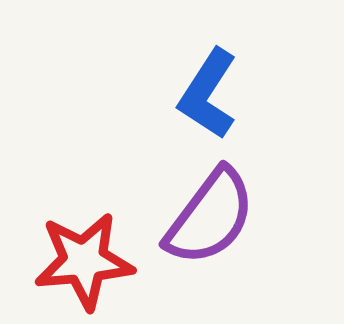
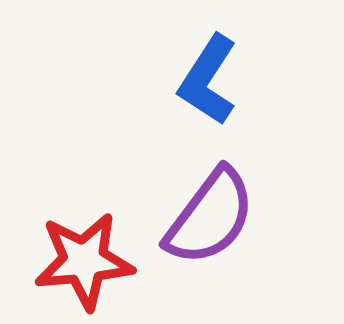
blue L-shape: moved 14 px up
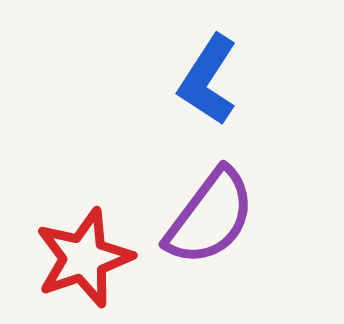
red star: moved 3 px up; rotated 14 degrees counterclockwise
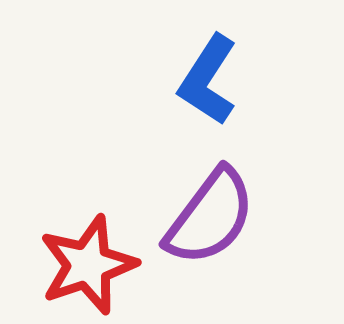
red star: moved 4 px right, 7 px down
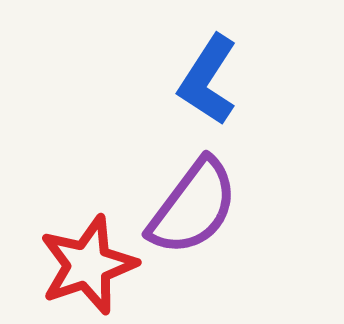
purple semicircle: moved 17 px left, 10 px up
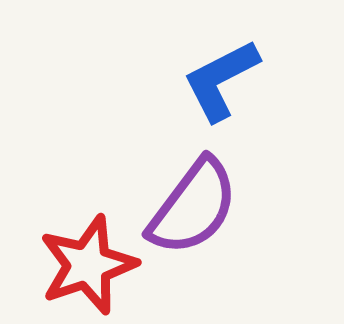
blue L-shape: moved 13 px right; rotated 30 degrees clockwise
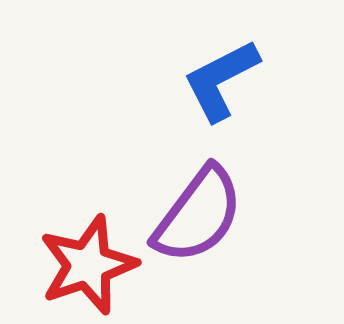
purple semicircle: moved 5 px right, 8 px down
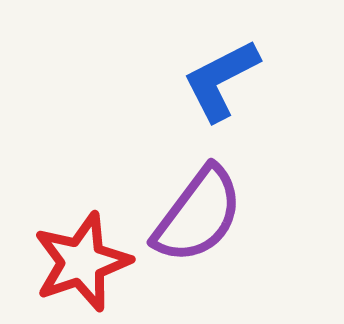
red star: moved 6 px left, 3 px up
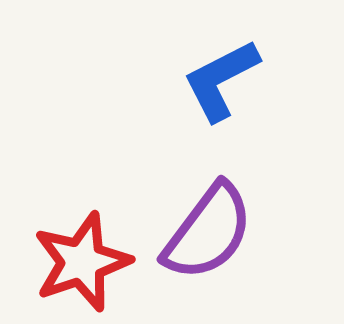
purple semicircle: moved 10 px right, 17 px down
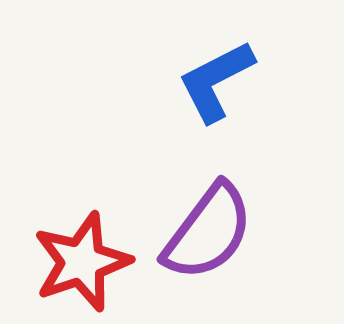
blue L-shape: moved 5 px left, 1 px down
